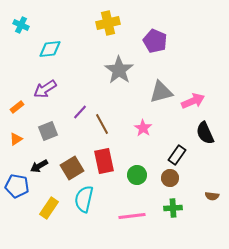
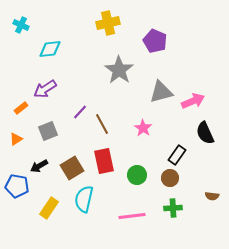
orange rectangle: moved 4 px right, 1 px down
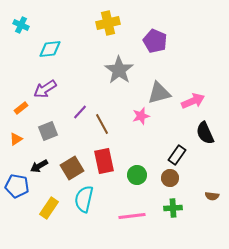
gray triangle: moved 2 px left, 1 px down
pink star: moved 2 px left, 12 px up; rotated 24 degrees clockwise
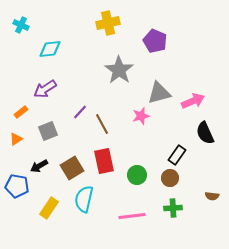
orange rectangle: moved 4 px down
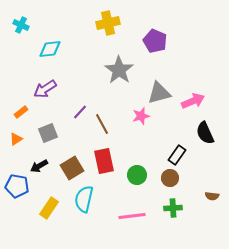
gray square: moved 2 px down
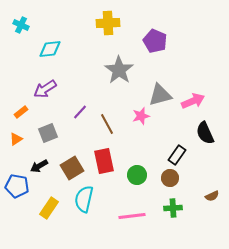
yellow cross: rotated 10 degrees clockwise
gray triangle: moved 1 px right, 2 px down
brown line: moved 5 px right
brown semicircle: rotated 32 degrees counterclockwise
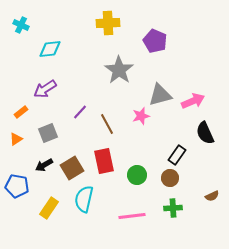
black arrow: moved 5 px right, 1 px up
